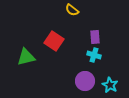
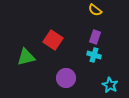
yellow semicircle: moved 23 px right
purple rectangle: rotated 24 degrees clockwise
red square: moved 1 px left, 1 px up
purple circle: moved 19 px left, 3 px up
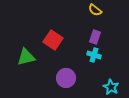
cyan star: moved 1 px right, 2 px down
